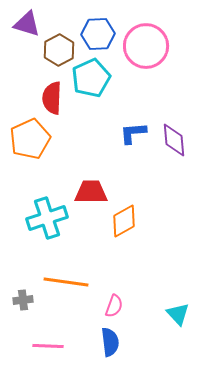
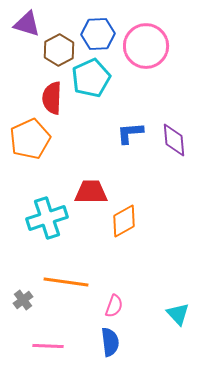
blue L-shape: moved 3 px left
gray cross: rotated 30 degrees counterclockwise
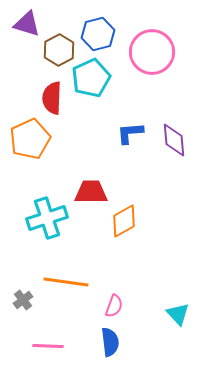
blue hexagon: rotated 12 degrees counterclockwise
pink circle: moved 6 px right, 6 px down
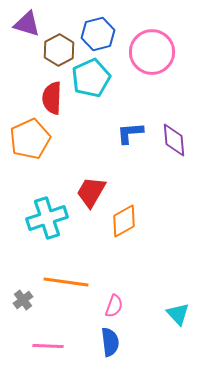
red trapezoid: rotated 60 degrees counterclockwise
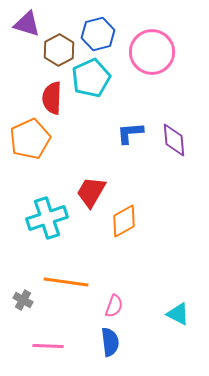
gray cross: rotated 24 degrees counterclockwise
cyan triangle: rotated 20 degrees counterclockwise
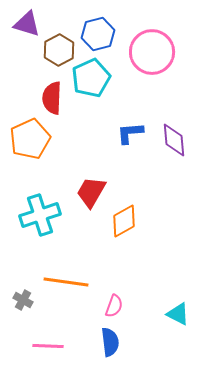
cyan cross: moved 7 px left, 3 px up
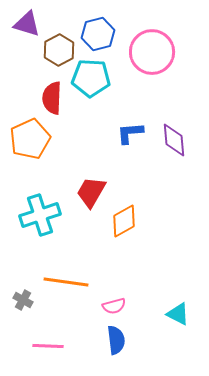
cyan pentagon: rotated 27 degrees clockwise
pink semicircle: rotated 55 degrees clockwise
blue semicircle: moved 6 px right, 2 px up
